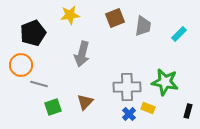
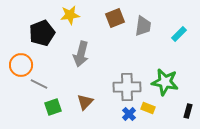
black pentagon: moved 9 px right
gray arrow: moved 1 px left
gray line: rotated 12 degrees clockwise
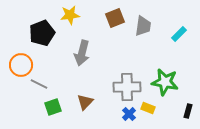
gray arrow: moved 1 px right, 1 px up
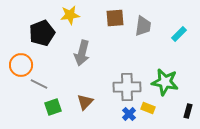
brown square: rotated 18 degrees clockwise
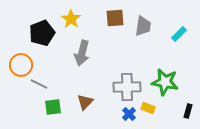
yellow star: moved 1 px right, 4 px down; rotated 30 degrees counterclockwise
green square: rotated 12 degrees clockwise
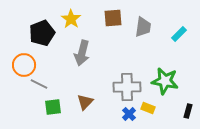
brown square: moved 2 px left
gray trapezoid: moved 1 px down
orange circle: moved 3 px right
green star: moved 1 px up
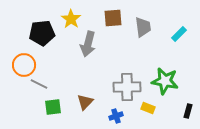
gray trapezoid: rotated 15 degrees counterclockwise
black pentagon: rotated 15 degrees clockwise
gray arrow: moved 6 px right, 9 px up
blue cross: moved 13 px left, 2 px down; rotated 24 degrees clockwise
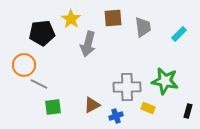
brown triangle: moved 7 px right, 3 px down; rotated 18 degrees clockwise
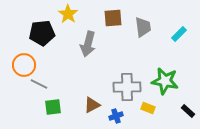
yellow star: moved 3 px left, 5 px up
black rectangle: rotated 64 degrees counterclockwise
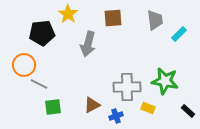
gray trapezoid: moved 12 px right, 7 px up
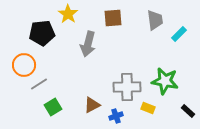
gray line: rotated 60 degrees counterclockwise
green square: rotated 24 degrees counterclockwise
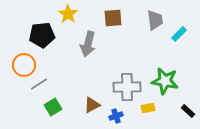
black pentagon: moved 2 px down
yellow rectangle: rotated 32 degrees counterclockwise
